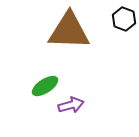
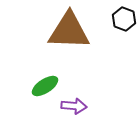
purple arrow: moved 3 px right, 1 px down; rotated 20 degrees clockwise
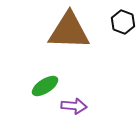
black hexagon: moved 1 px left, 3 px down
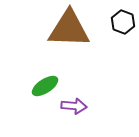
brown triangle: moved 2 px up
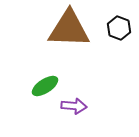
black hexagon: moved 4 px left, 6 px down
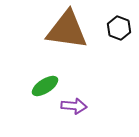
brown triangle: moved 2 px left, 1 px down; rotated 6 degrees clockwise
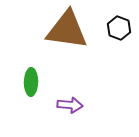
green ellipse: moved 14 px left, 4 px up; rotated 56 degrees counterclockwise
purple arrow: moved 4 px left, 1 px up
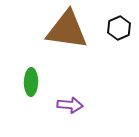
black hexagon: rotated 15 degrees clockwise
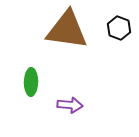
black hexagon: rotated 15 degrees counterclockwise
